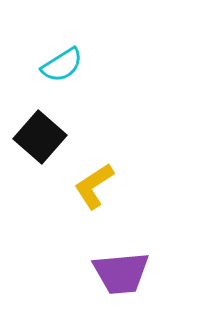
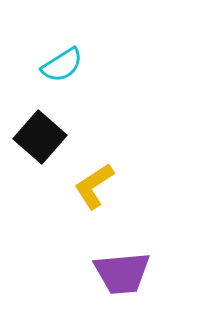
purple trapezoid: moved 1 px right
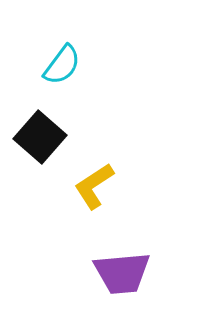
cyan semicircle: rotated 21 degrees counterclockwise
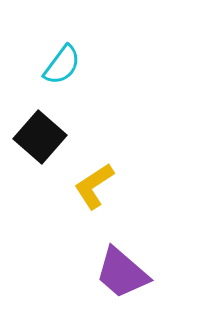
purple trapezoid: rotated 46 degrees clockwise
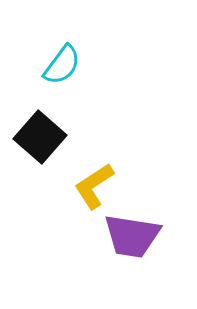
purple trapezoid: moved 10 px right, 37 px up; rotated 32 degrees counterclockwise
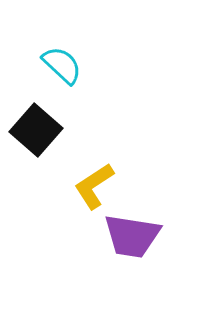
cyan semicircle: rotated 84 degrees counterclockwise
black square: moved 4 px left, 7 px up
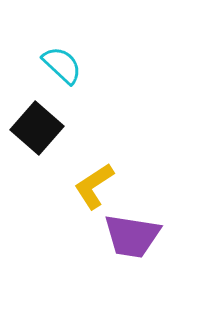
black square: moved 1 px right, 2 px up
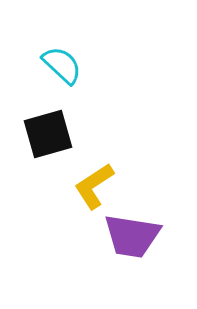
black square: moved 11 px right, 6 px down; rotated 33 degrees clockwise
